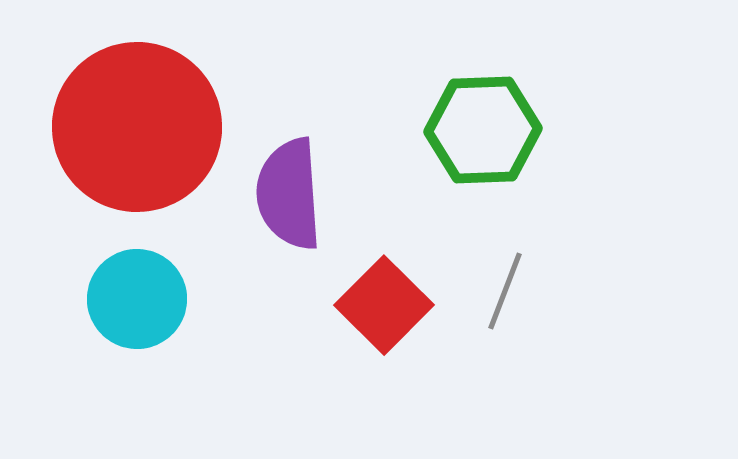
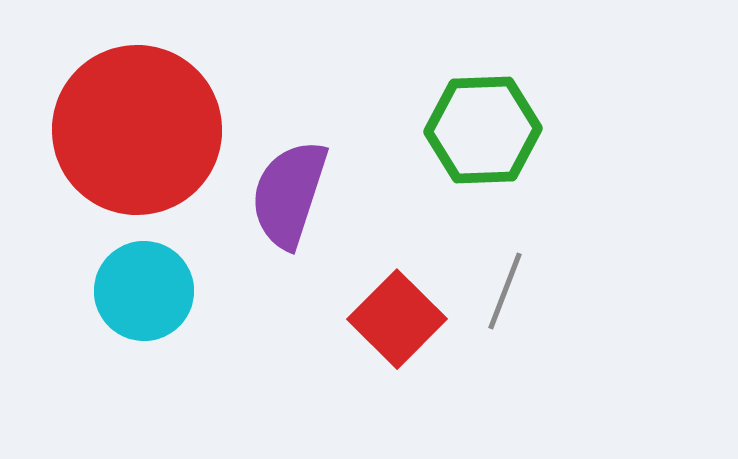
red circle: moved 3 px down
purple semicircle: rotated 22 degrees clockwise
cyan circle: moved 7 px right, 8 px up
red square: moved 13 px right, 14 px down
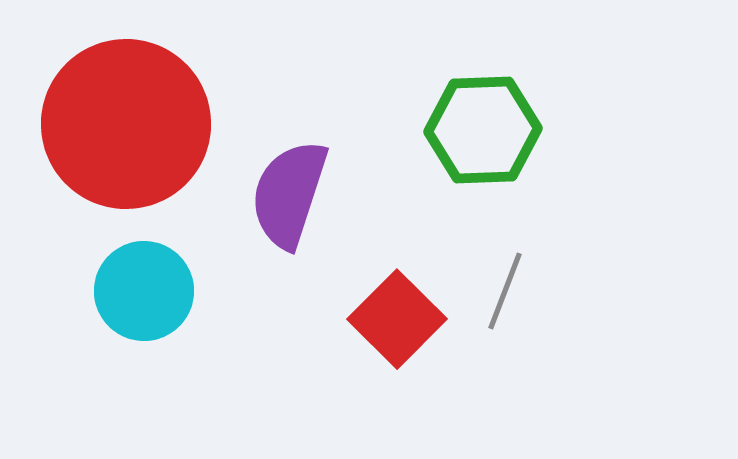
red circle: moved 11 px left, 6 px up
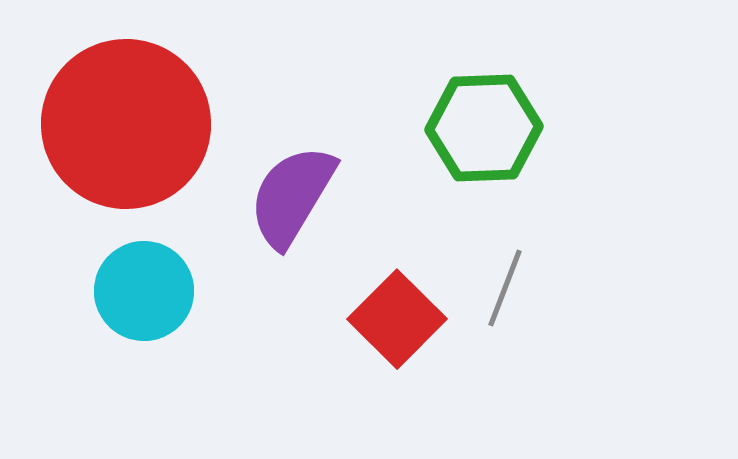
green hexagon: moved 1 px right, 2 px up
purple semicircle: moved 3 px right, 2 px down; rotated 13 degrees clockwise
gray line: moved 3 px up
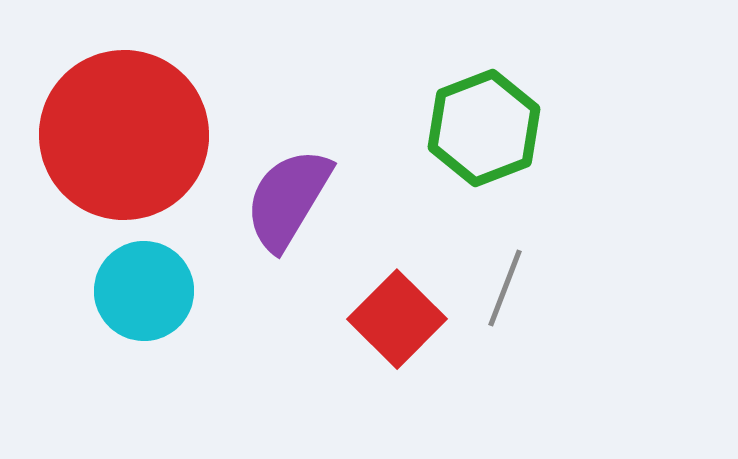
red circle: moved 2 px left, 11 px down
green hexagon: rotated 19 degrees counterclockwise
purple semicircle: moved 4 px left, 3 px down
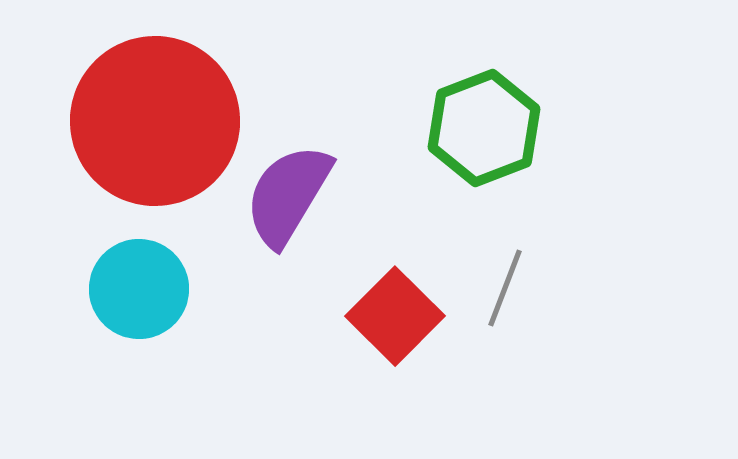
red circle: moved 31 px right, 14 px up
purple semicircle: moved 4 px up
cyan circle: moved 5 px left, 2 px up
red square: moved 2 px left, 3 px up
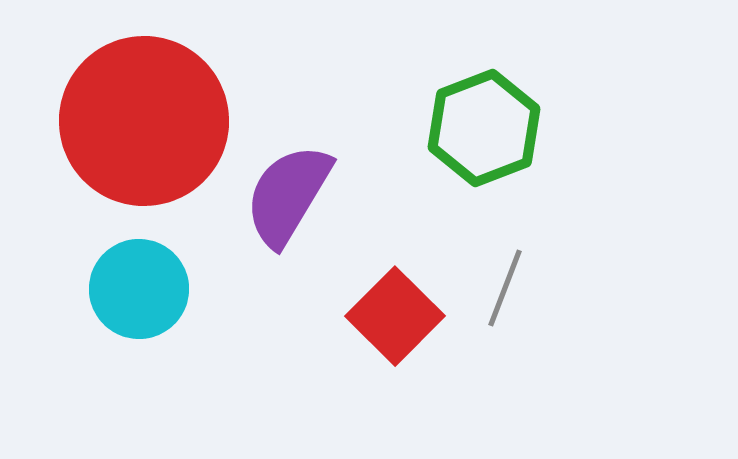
red circle: moved 11 px left
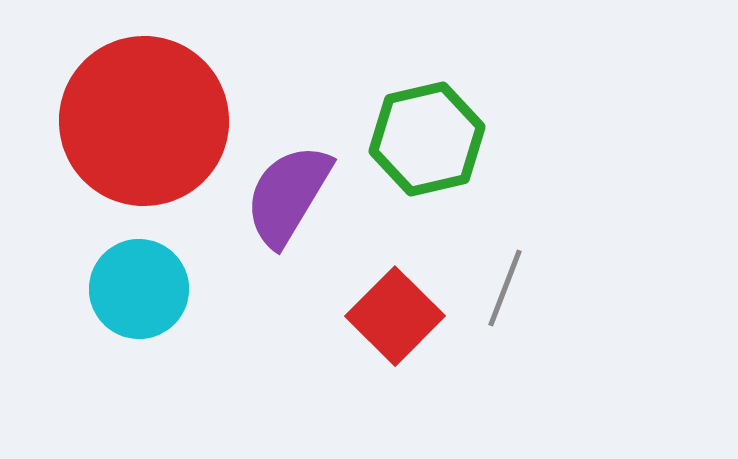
green hexagon: moved 57 px left, 11 px down; rotated 8 degrees clockwise
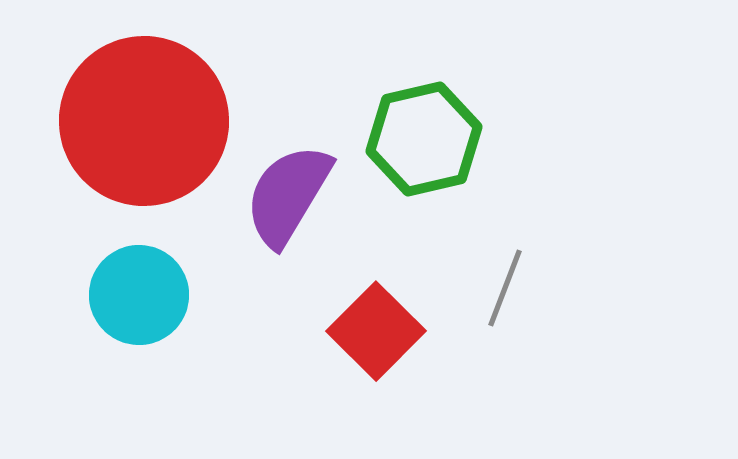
green hexagon: moved 3 px left
cyan circle: moved 6 px down
red square: moved 19 px left, 15 px down
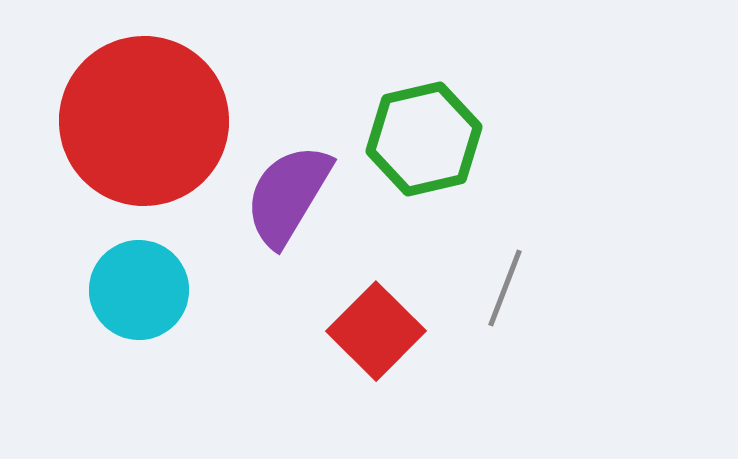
cyan circle: moved 5 px up
